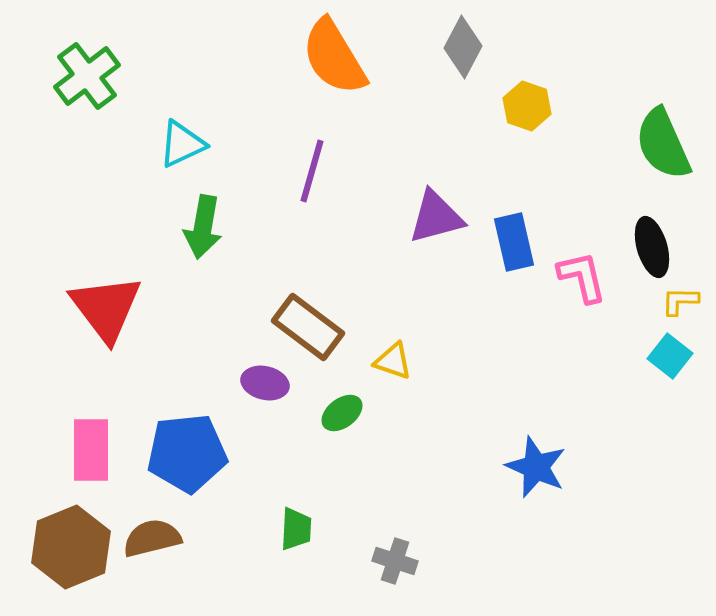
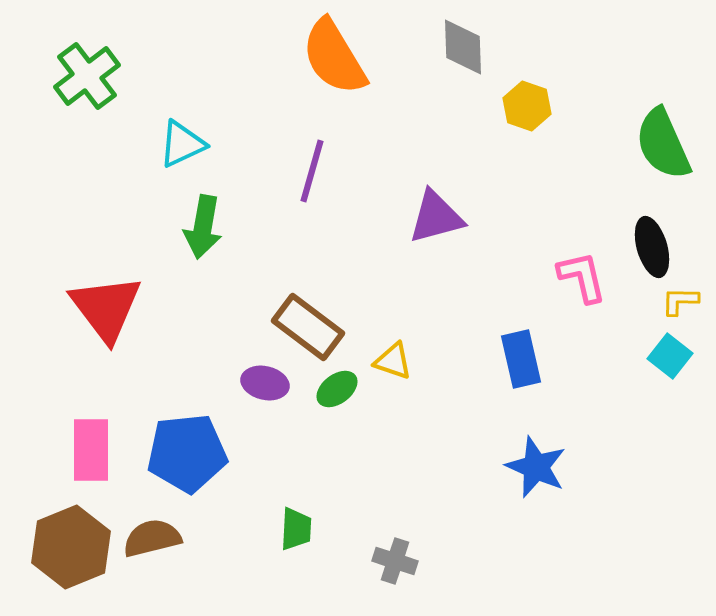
gray diamond: rotated 30 degrees counterclockwise
blue rectangle: moved 7 px right, 117 px down
green ellipse: moved 5 px left, 24 px up
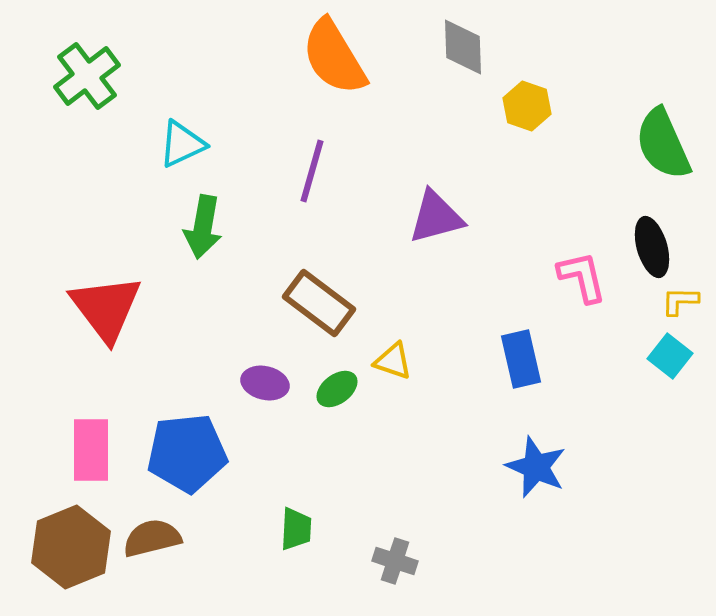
brown rectangle: moved 11 px right, 24 px up
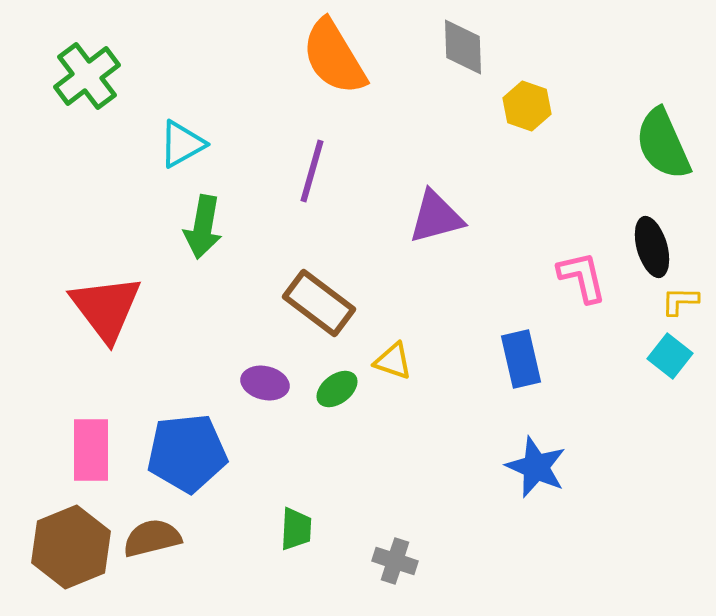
cyan triangle: rotated 4 degrees counterclockwise
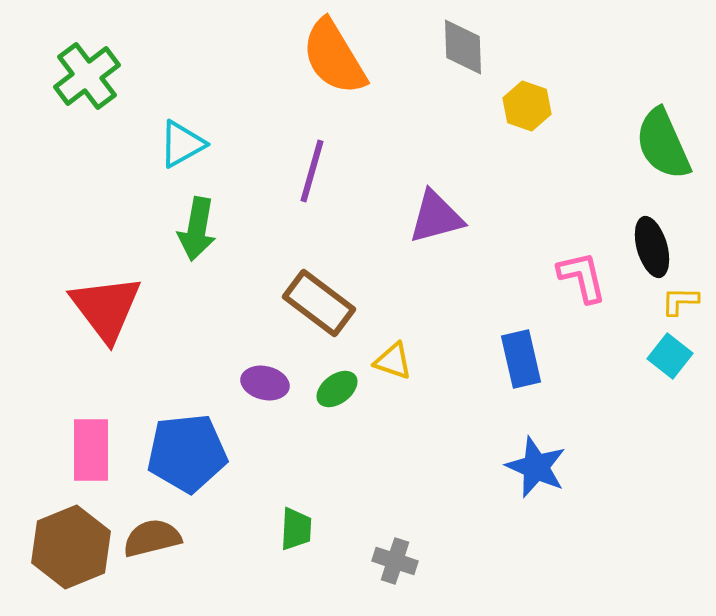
green arrow: moved 6 px left, 2 px down
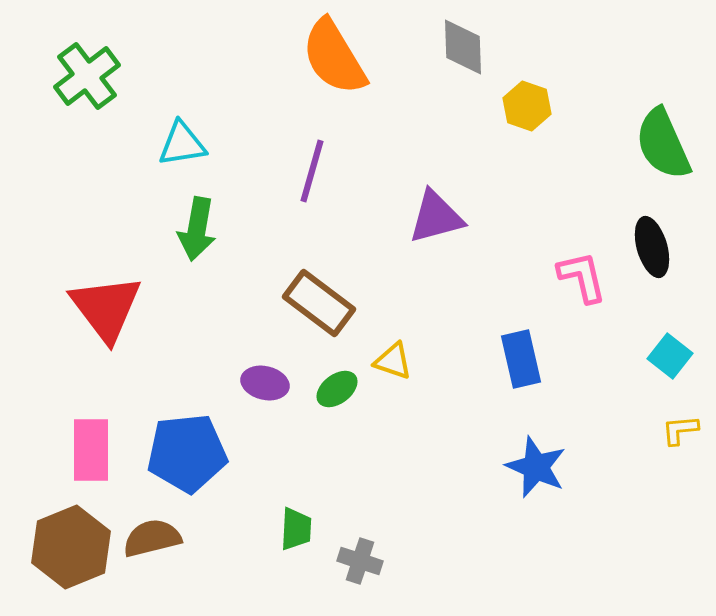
cyan triangle: rotated 20 degrees clockwise
yellow L-shape: moved 129 px down; rotated 6 degrees counterclockwise
gray cross: moved 35 px left
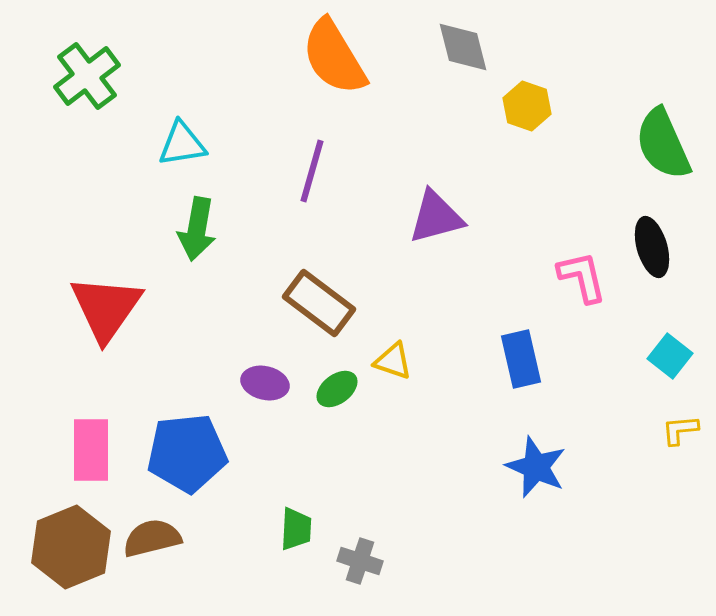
gray diamond: rotated 12 degrees counterclockwise
red triangle: rotated 12 degrees clockwise
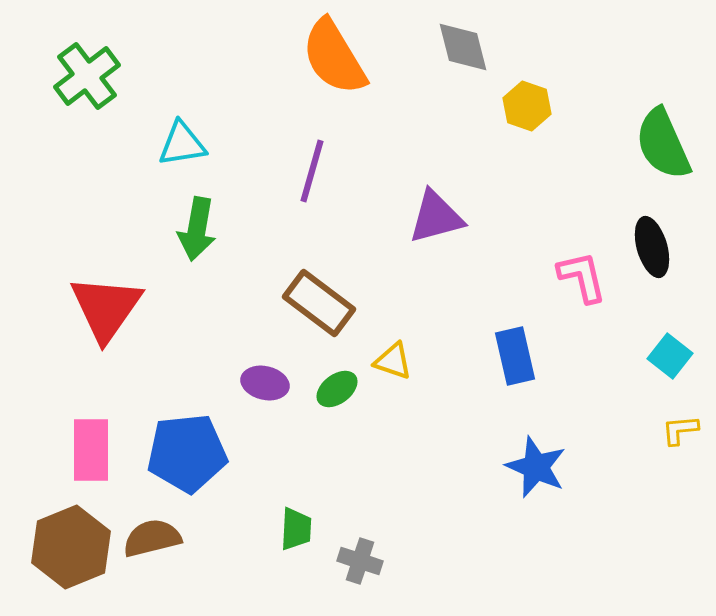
blue rectangle: moved 6 px left, 3 px up
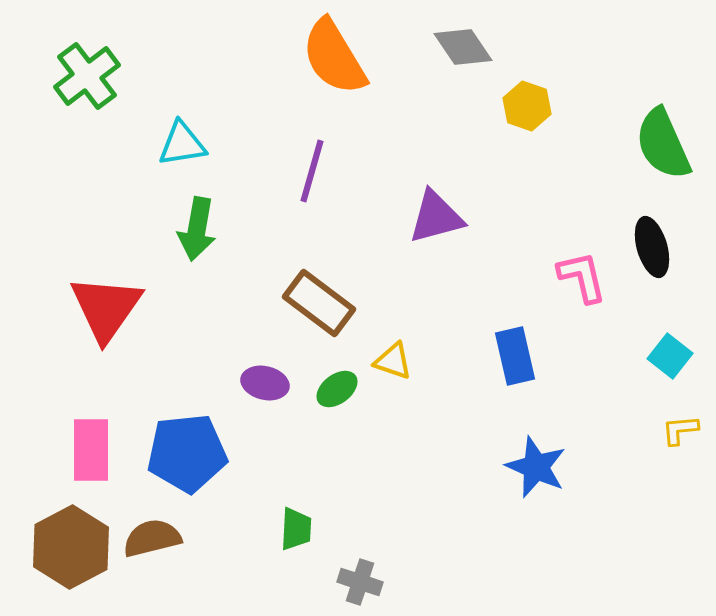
gray diamond: rotated 20 degrees counterclockwise
brown hexagon: rotated 6 degrees counterclockwise
gray cross: moved 21 px down
